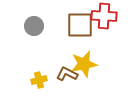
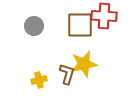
brown L-shape: rotated 80 degrees clockwise
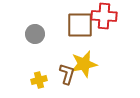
gray circle: moved 1 px right, 8 px down
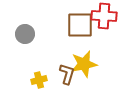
gray circle: moved 10 px left
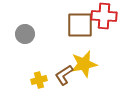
brown L-shape: moved 3 px left, 1 px down; rotated 140 degrees counterclockwise
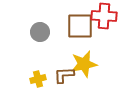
brown square: moved 1 px down
gray circle: moved 15 px right, 2 px up
brown L-shape: rotated 30 degrees clockwise
yellow cross: moved 1 px left, 1 px up
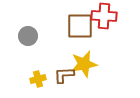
gray circle: moved 12 px left, 4 px down
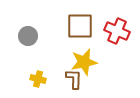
red cross: moved 13 px right, 15 px down; rotated 20 degrees clockwise
yellow star: moved 2 px up
brown L-shape: moved 10 px right, 4 px down; rotated 95 degrees clockwise
yellow cross: rotated 28 degrees clockwise
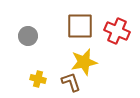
brown L-shape: moved 3 px left, 3 px down; rotated 20 degrees counterclockwise
